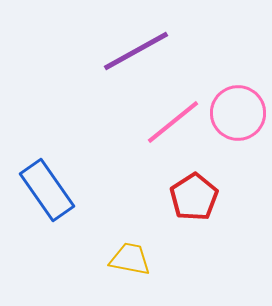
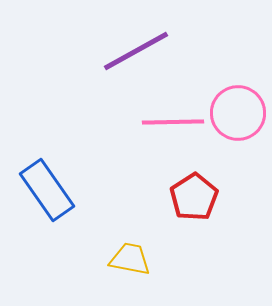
pink line: rotated 38 degrees clockwise
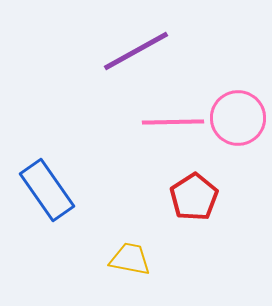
pink circle: moved 5 px down
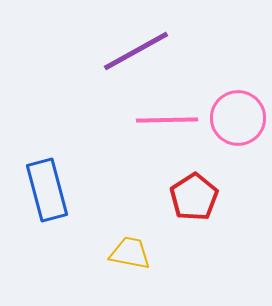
pink line: moved 6 px left, 2 px up
blue rectangle: rotated 20 degrees clockwise
yellow trapezoid: moved 6 px up
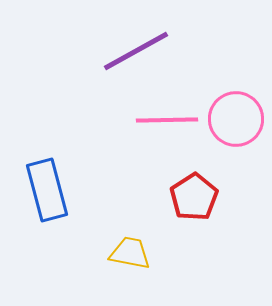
pink circle: moved 2 px left, 1 px down
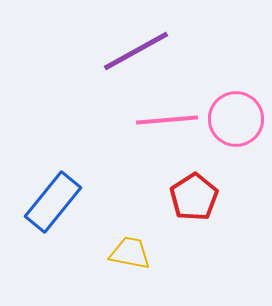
pink line: rotated 4 degrees counterclockwise
blue rectangle: moved 6 px right, 12 px down; rotated 54 degrees clockwise
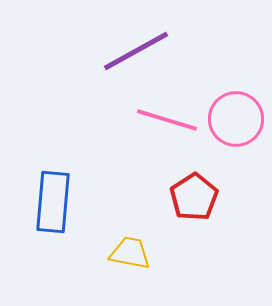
pink line: rotated 22 degrees clockwise
blue rectangle: rotated 34 degrees counterclockwise
